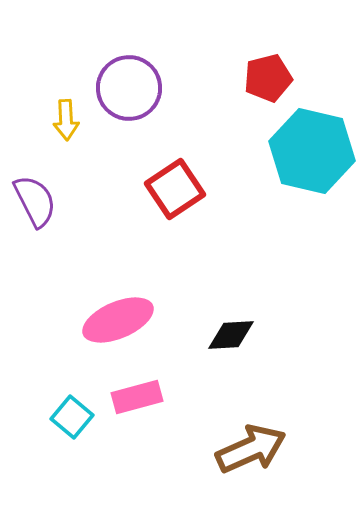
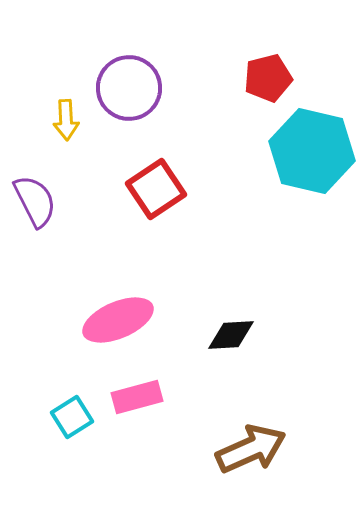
red square: moved 19 px left
cyan square: rotated 18 degrees clockwise
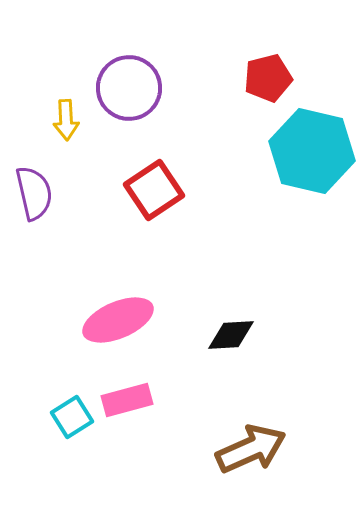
red square: moved 2 px left, 1 px down
purple semicircle: moved 1 px left, 8 px up; rotated 14 degrees clockwise
pink rectangle: moved 10 px left, 3 px down
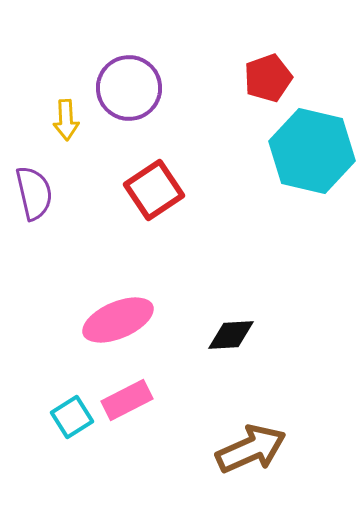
red pentagon: rotated 6 degrees counterclockwise
pink rectangle: rotated 12 degrees counterclockwise
